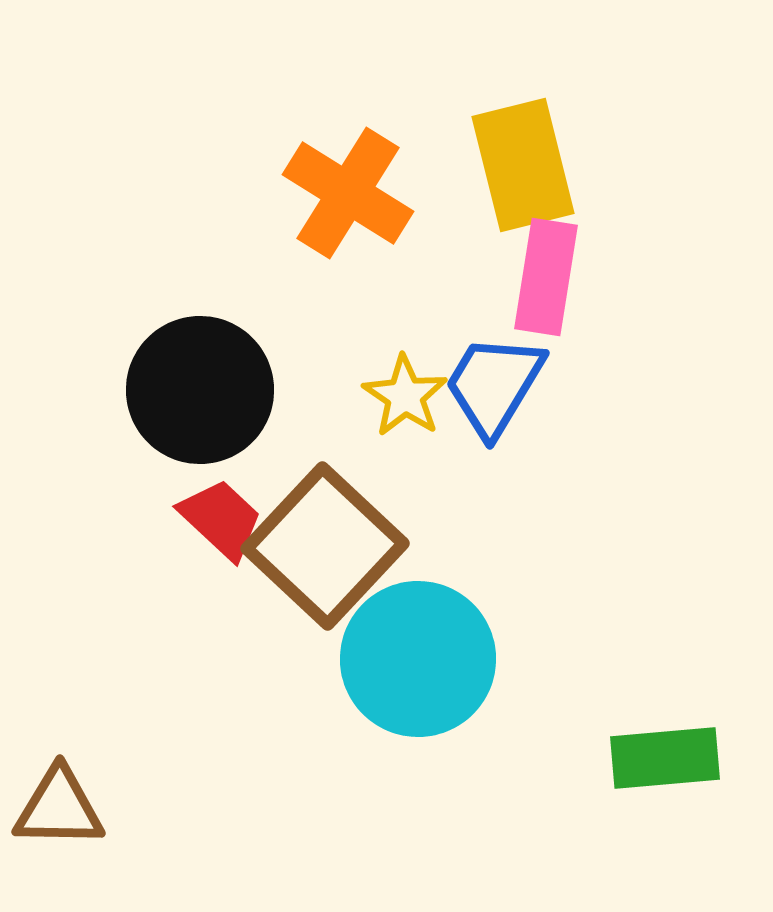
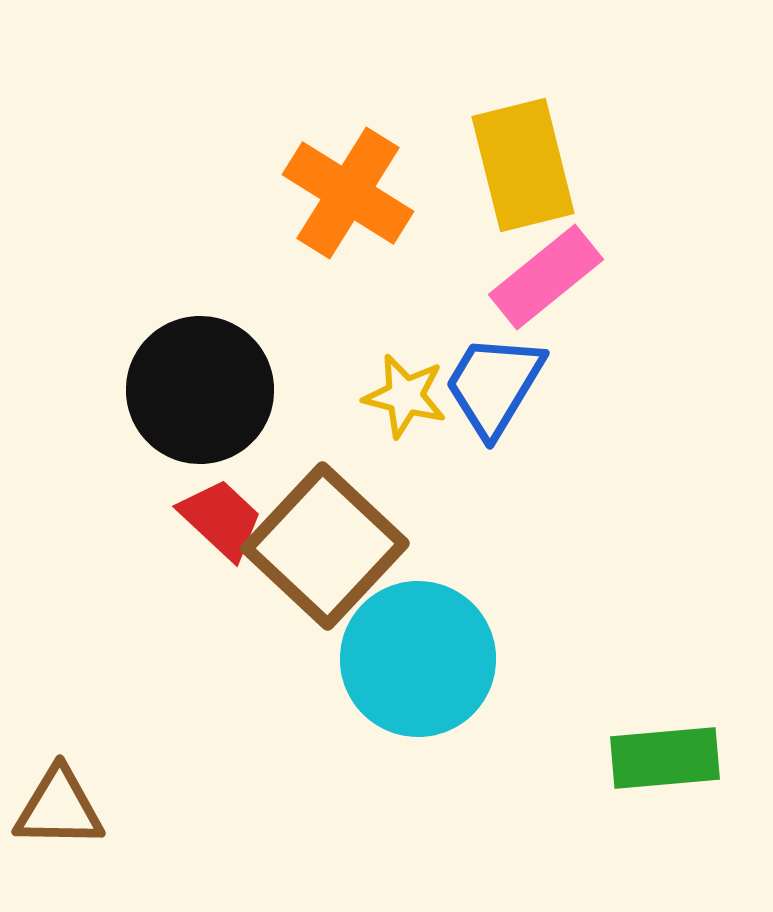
pink rectangle: rotated 42 degrees clockwise
yellow star: rotated 20 degrees counterclockwise
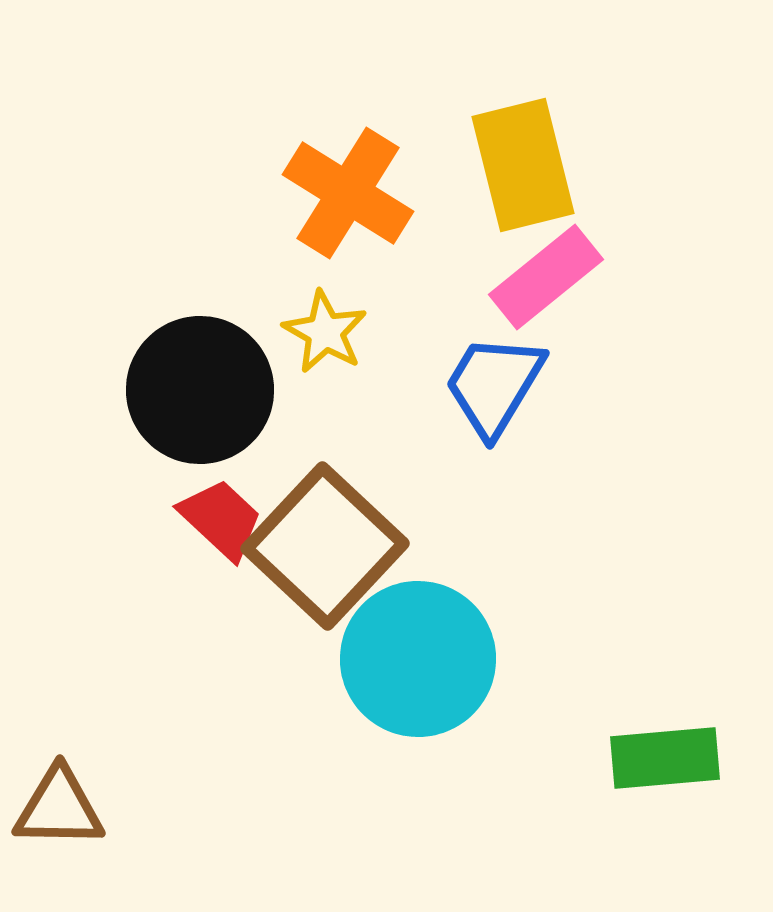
yellow star: moved 80 px left, 64 px up; rotated 16 degrees clockwise
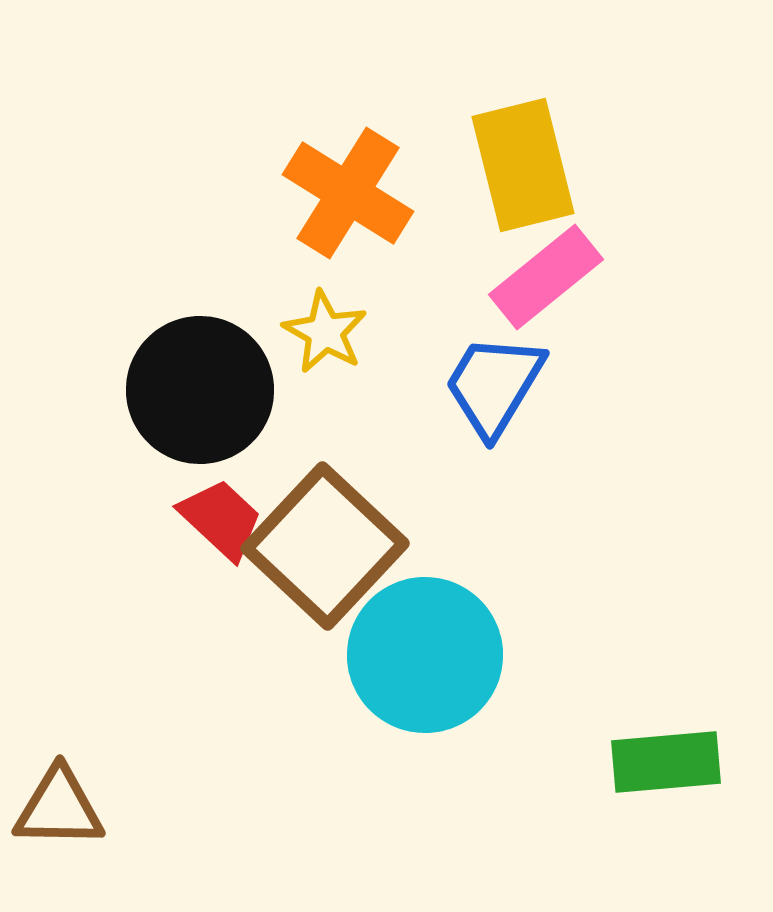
cyan circle: moved 7 px right, 4 px up
green rectangle: moved 1 px right, 4 px down
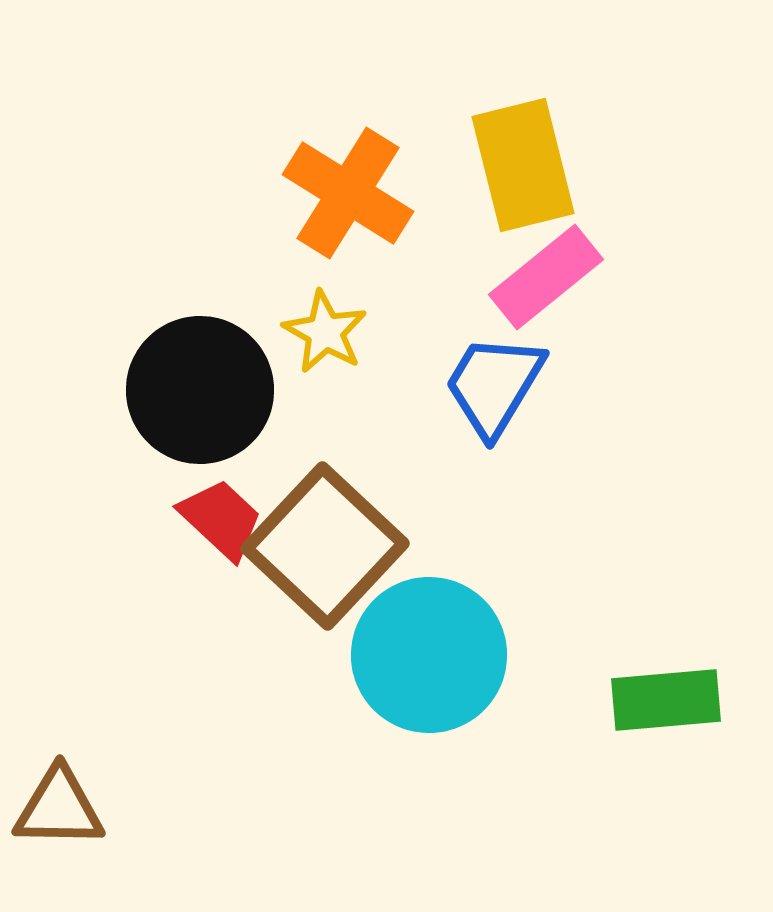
cyan circle: moved 4 px right
green rectangle: moved 62 px up
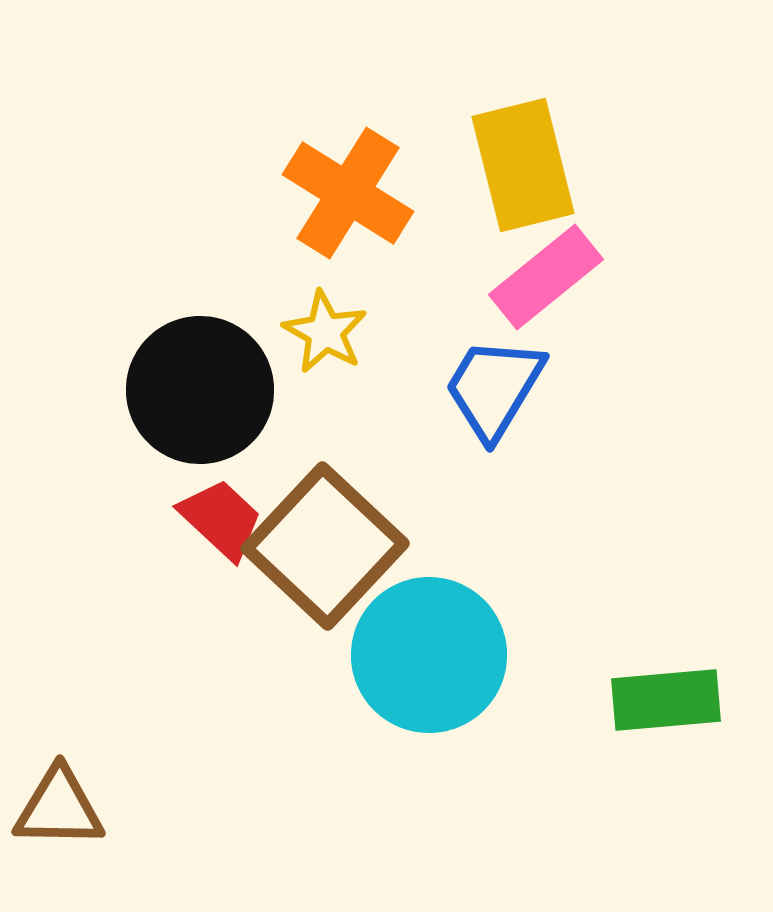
blue trapezoid: moved 3 px down
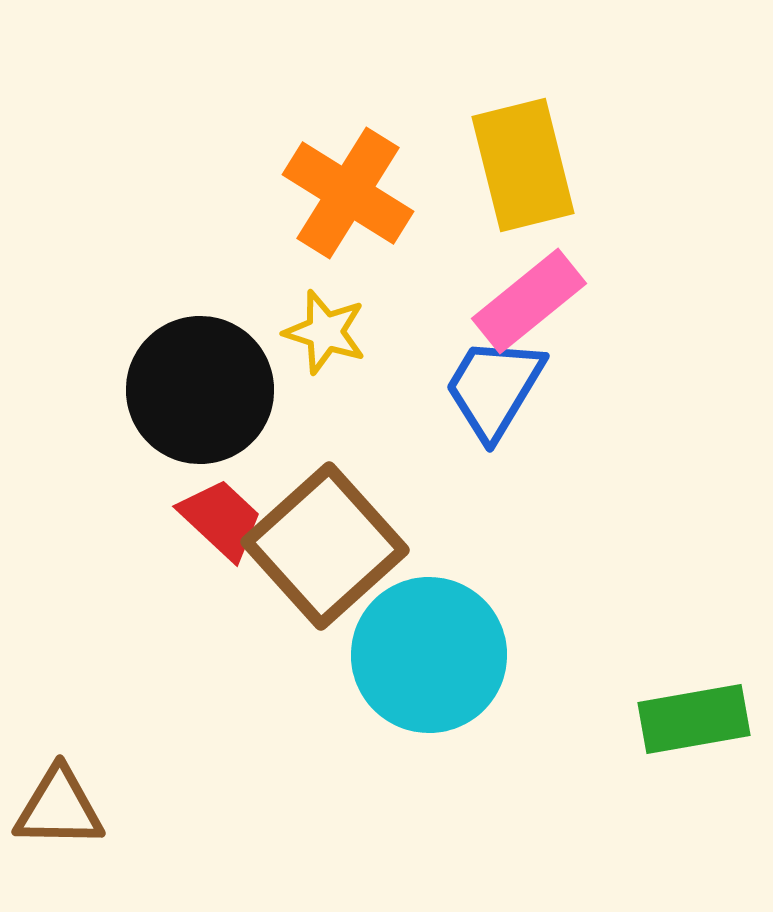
pink rectangle: moved 17 px left, 24 px down
yellow star: rotated 12 degrees counterclockwise
brown square: rotated 5 degrees clockwise
green rectangle: moved 28 px right, 19 px down; rotated 5 degrees counterclockwise
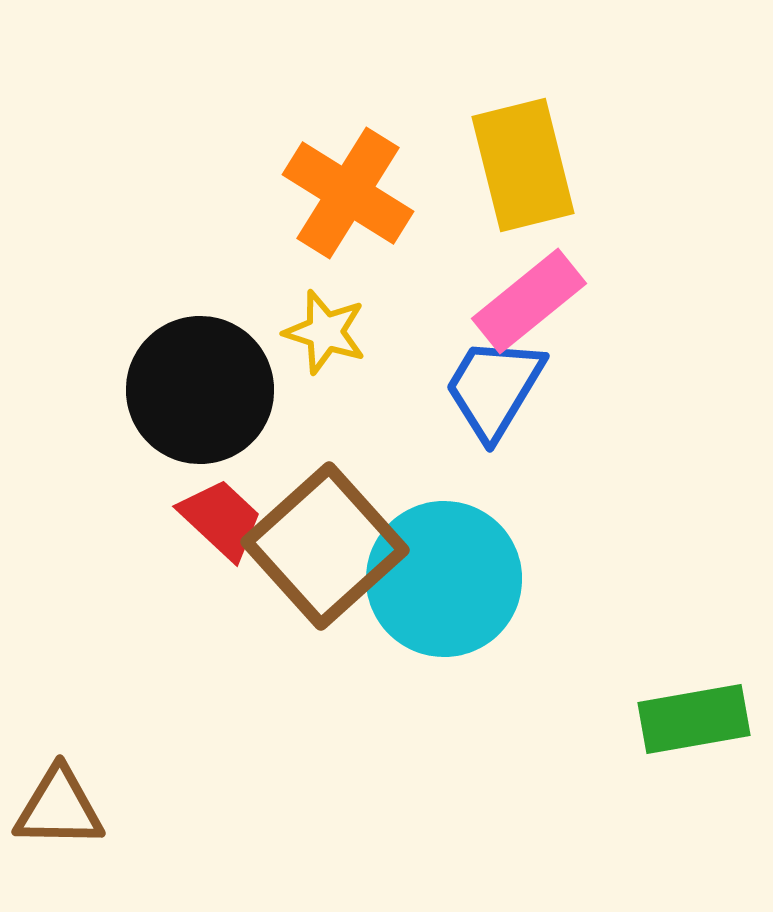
cyan circle: moved 15 px right, 76 px up
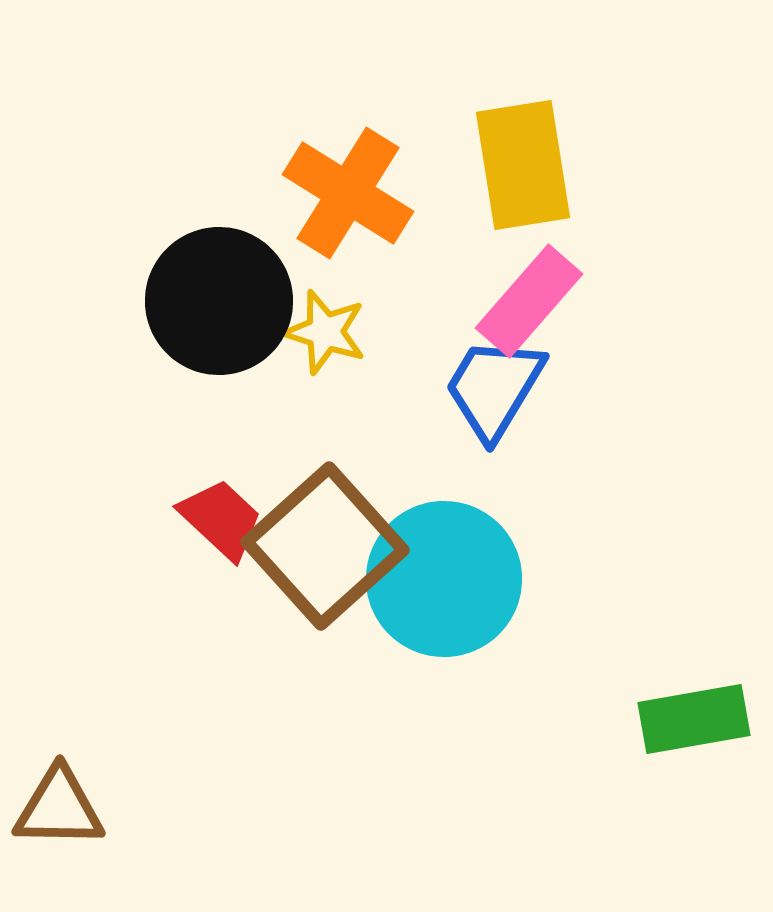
yellow rectangle: rotated 5 degrees clockwise
pink rectangle: rotated 10 degrees counterclockwise
black circle: moved 19 px right, 89 px up
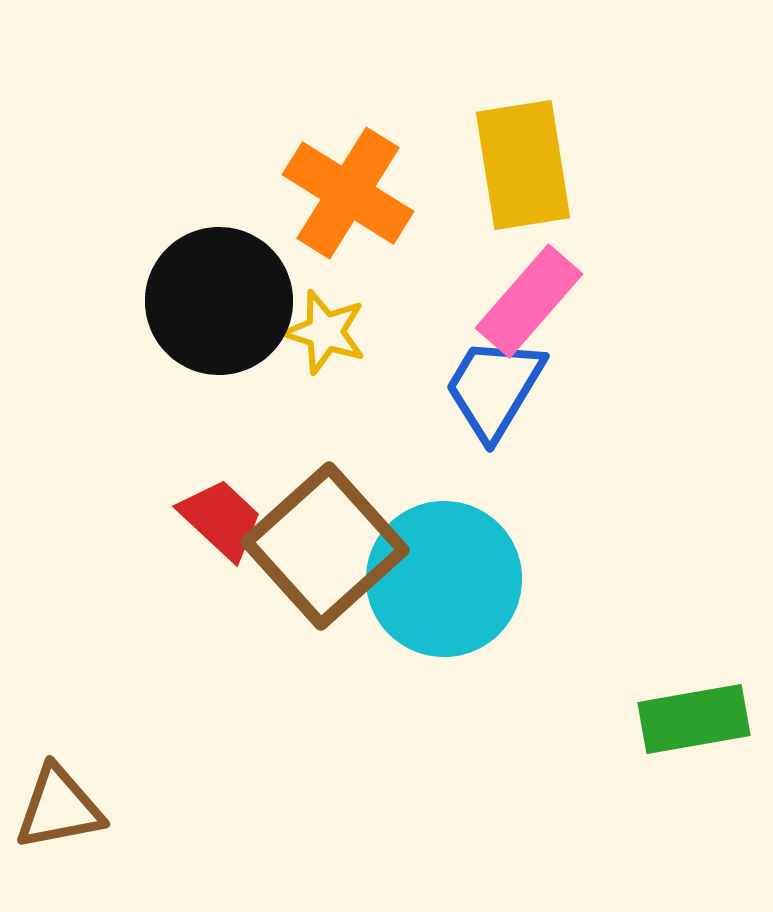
brown triangle: rotated 12 degrees counterclockwise
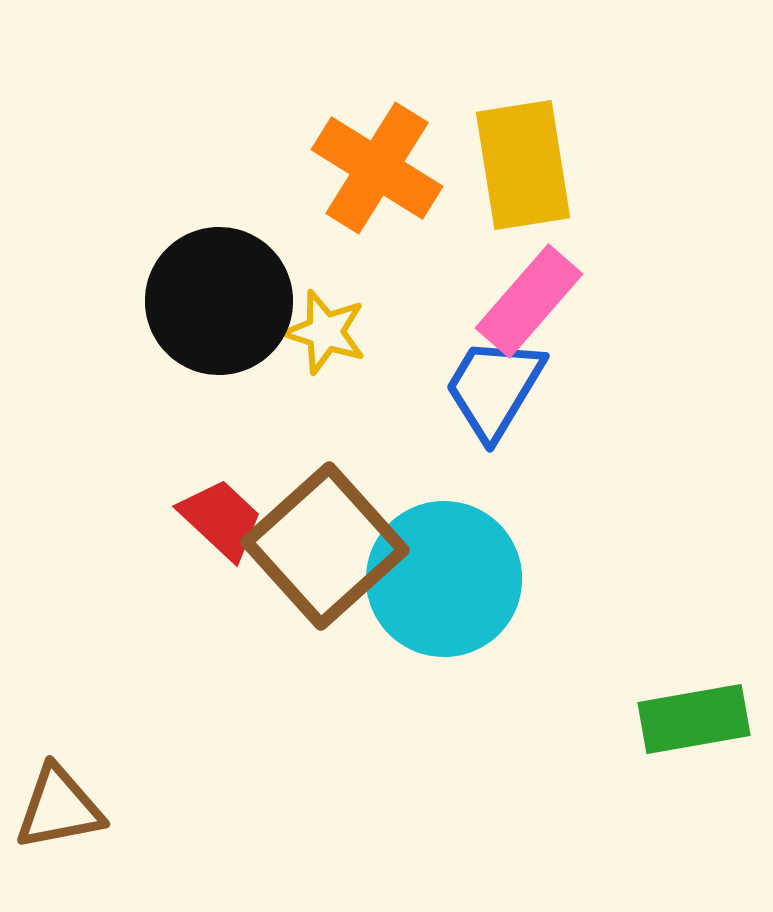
orange cross: moved 29 px right, 25 px up
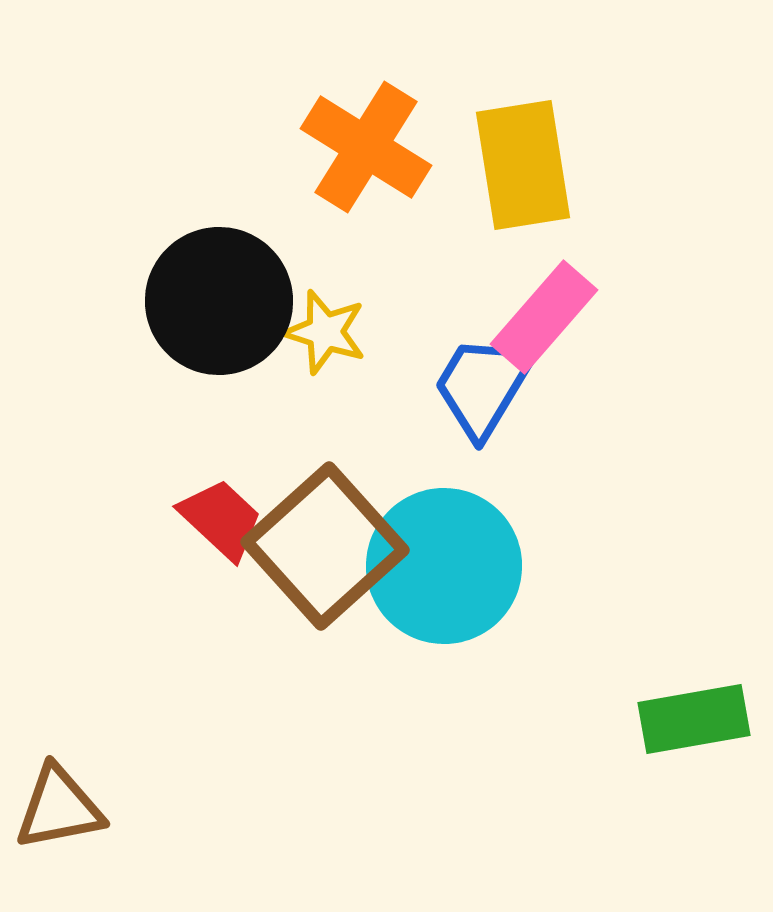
orange cross: moved 11 px left, 21 px up
pink rectangle: moved 15 px right, 16 px down
blue trapezoid: moved 11 px left, 2 px up
cyan circle: moved 13 px up
